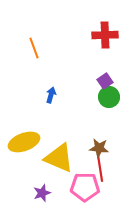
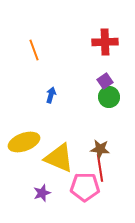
red cross: moved 7 px down
orange line: moved 2 px down
brown star: moved 1 px right, 1 px down
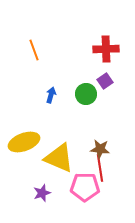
red cross: moved 1 px right, 7 px down
green circle: moved 23 px left, 3 px up
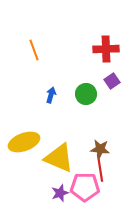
purple square: moved 7 px right
purple star: moved 18 px right
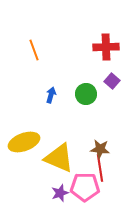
red cross: moved 2 px up
purple square: rotated 14 degrees counterclockwise
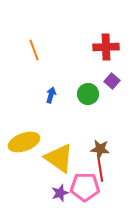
green circle: moved 2 px right
yellow triangle: rotated 12 degrees clockwise
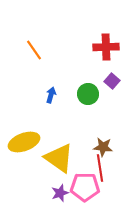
orange line: rotated 15 degrees counterclockwise
brown star: moved 3 px right, 2 px up
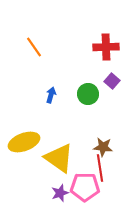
orange line: moved 3 px up
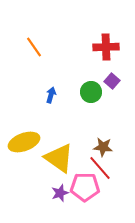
green circle: moved 3 px right, 2 px up
red line: rotated 32 degrees counterclockwise
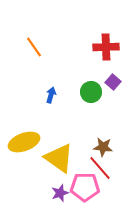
purple square: moved 1 px right, 1 px down
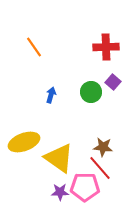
purple star: moved 1 px up; rotated 18 degrees clockwise
